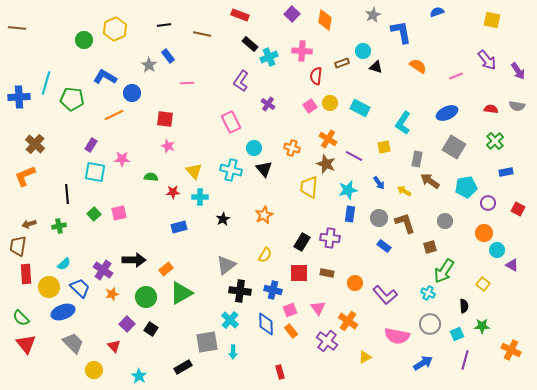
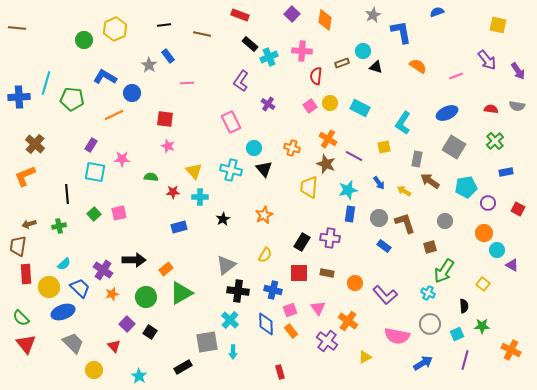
yellow square at (492, 20): moved 6 px right, 5 px down
black cross at (240, 291): moved 2 px left
black square at (151, 329): moved 1 px left, 3 px down
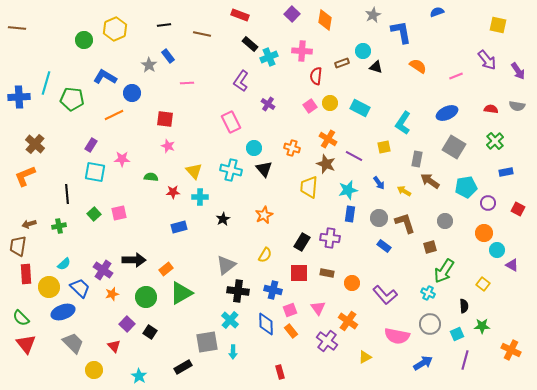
orange circle at (355, 283): moved 3 px left
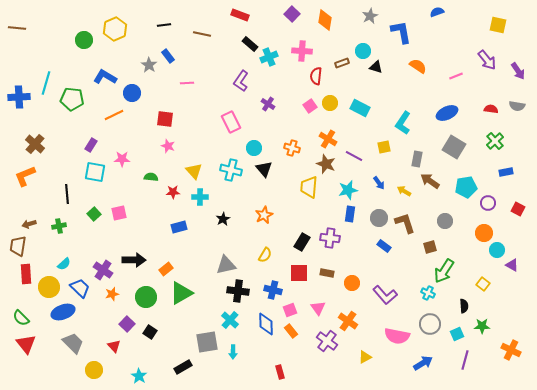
gray star at (373, 15): moved 3 px left, 1 px down
gray triangle at (226, 265): rotated 25 degrees clockwise
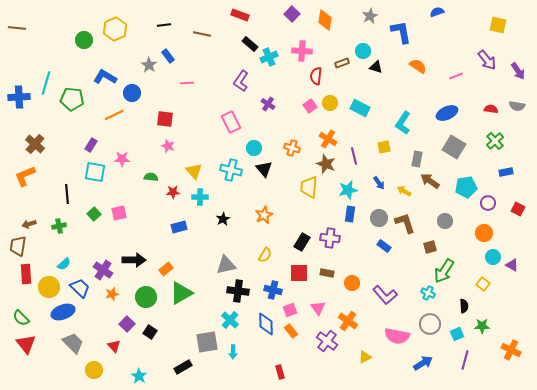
purple line at (354, 156): rotated 48 degrees clockwise
cyan circle at (497, 250): moved 4 px left, 7 px down
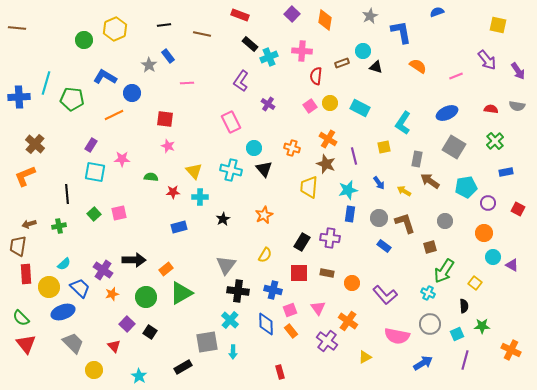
gray triangle at (226, 265): rotated 40 degrees counterclockwise
yellow square at (483, 284): moved 8 px left, 1 px up
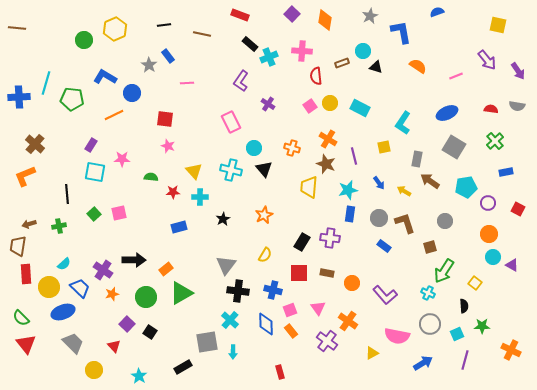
red semicircle at (316, 76): rotated 12 degrees counterclockwise
orange circle at (484, 233): moved 5 px right, 1 px down
yellow triangle at (365, 357): moved 7 px right, 4 px up
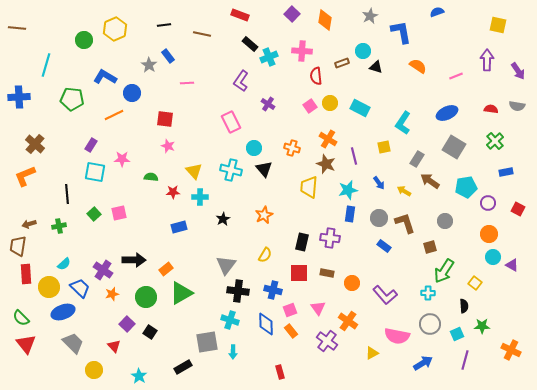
purple arrow at (487, 60): rotated 140 degrees counterclockwise
cyan line at (46, 83): moved 18 px up
gray rectangle at (417, 159): rotated 21 degrees clockwise
black rectangle at (302, 242): rotated 18 degrees counterclockwise
cyan cross at (428, 293): rotated 24 degrees counterclockwise
cyan cross at (230, 320): rotated 24 degrees counterclockwise
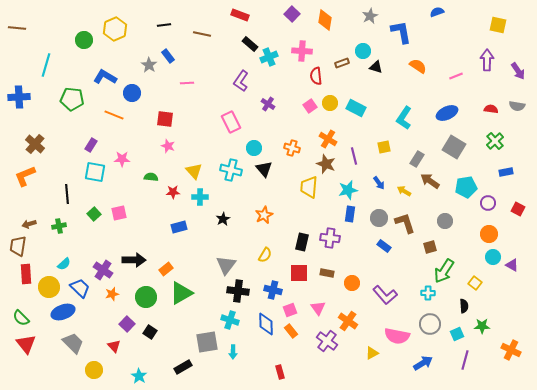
cyan rectangle at (360, 108): moved 4 px left
orange line at (114, 115): rotated 48 degrees clockwise
cyan L-shape at (403, 123): moved 1 px right, 5 px up
